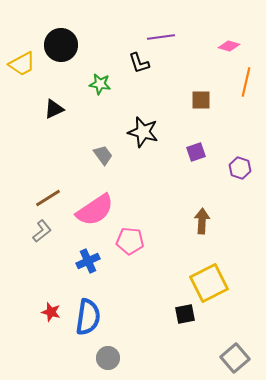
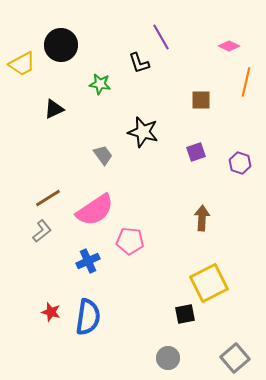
purple line: rotated 68 degrees clockwise
pink diamond: rotated 10 degrees clockwise
purple hexagon: moved 5 px up
brown arrow: moved 3 px up
gray circle: moved 60 px right
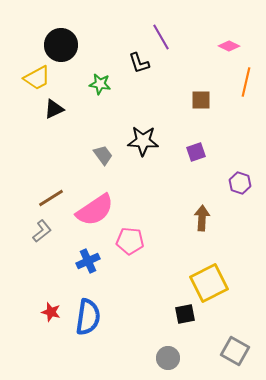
yellow trapezoid: moved 15 px right, 14 px down
black star: moved 9 px down; rotated 12 degrees counterclockwise
purple hexagon: moved 20 px down
brown line: moved 3 px right
gray square: moved 7 px up; rotated 20 degrees counterclockwise
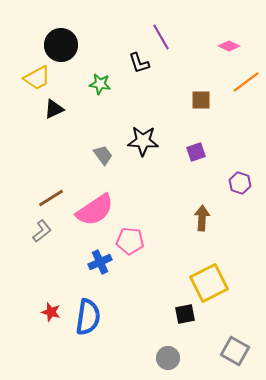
orange line: rotated 40 degrees clockwise
blue cross: moved 12 px right, 1 px down
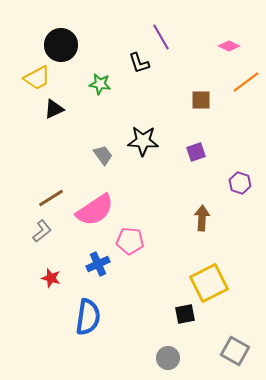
blue cross: moved 2 px left, 2 px down
red star: moved 34 px up
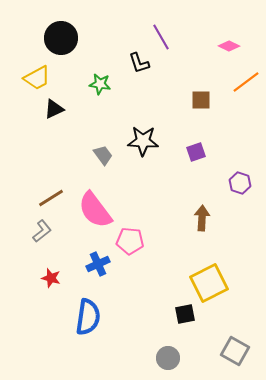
black circle: moved 7 px up
pink semicircle: rotated 87 degrees clockwise
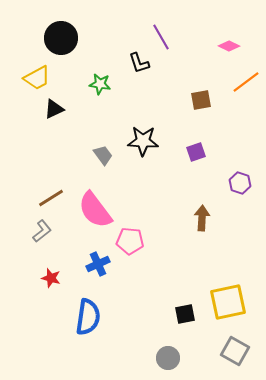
brown square: rotated 10 degrees counterclockwise
yellow square: moved 19 px right, 19 px down; rotated 15 degrees clockwise
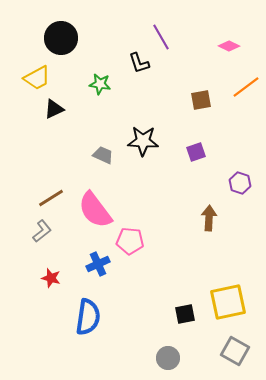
orange line: moved 5 px down
gray trapezoid: rotated 30 degrees counterclockwise
brown arrow: moved 7 px right
